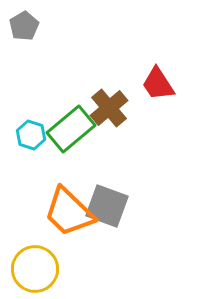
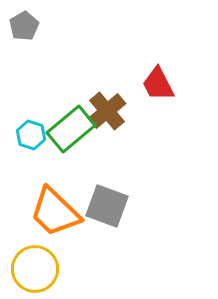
red trapezoid: rotated 6 degrees clockwise
brown cross: moved 2 px left, 3 px down
orange trapezoid: moved 14 px left
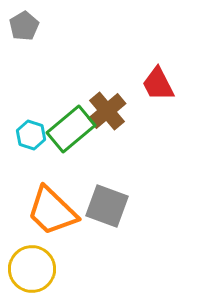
orange trapezoid: moved 3 px left, 1 px up
yellow circle: moved 3 px left
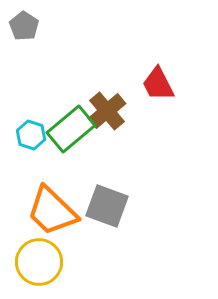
gray pentagon: rotated 8 degrees counterclockwise
yellow circle: moved 7 px right, 7 px up
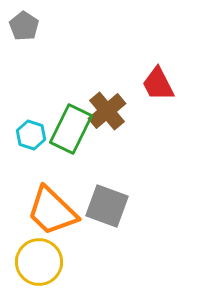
green rectangle: rotated 24 degrees counterclockwise
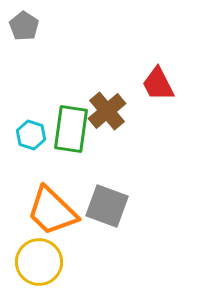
green rectangle: rotated 18 degrees counterclockwise
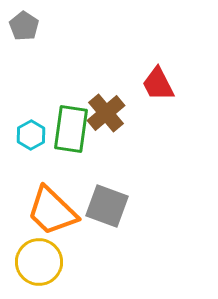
brown cross: moved 1 px left, 2 px down
cyan hexagon: rotated 12 degrees clockwise
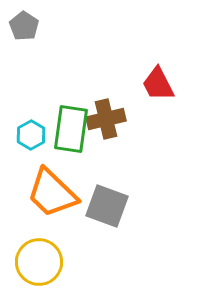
brown cross: moved 6 px down; rotated 27 degrees clockwise
orange trapezoid: moved 18 px up
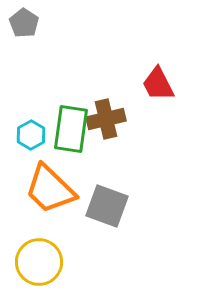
gray pentagon: moved 3 px up
orange trapezoid: moved 2 px left, 4 px up
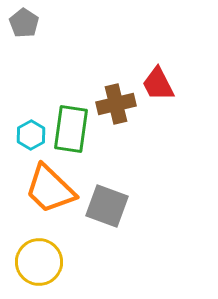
brown cross: moved 10 px right, 15 px up
